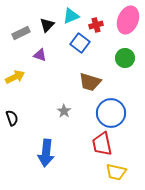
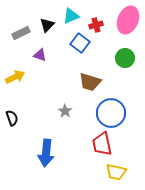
gray star: moved 1 px right
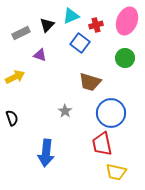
pink ellipse: moved 1 px left, 1 px down
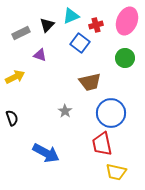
brown trapezoid: rotated 30 degrees counterclockwise
blue arrow: rotated 68 degrees counterclockwise
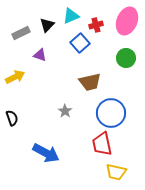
blue square: rotated 12 degrees clockwise
green circle: moved 1 px right
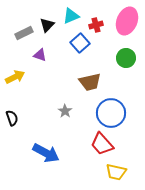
gray rectangle: moved 3 px right
red trapezoid: rotated 30 degrees counterclockwise
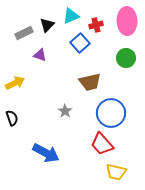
pink ellipse: rotated 24 degrees counterclockwise
yellow arrow: moved 6 px down
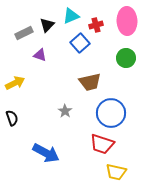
red trapezoid: rotated 30 degrees counterclockwise
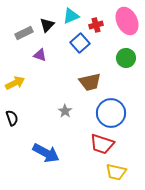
pink ellipse: rotated 24 degrees counterclockwise
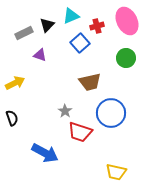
red cross: moved 1 px right, 1 px down
red trapezoid: moved 22 px left, 12 px up
blue arrow: moved 1 px left
